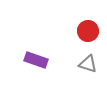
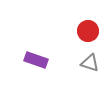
gray triangle: moved 2 px right, 1 px up
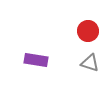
purple rectangle: rotated 10 degrees counterclockwise
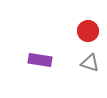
purple rectangle: moved 4 px right
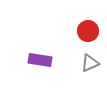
gray triangle: rotated 42 degrees counterclockwise
